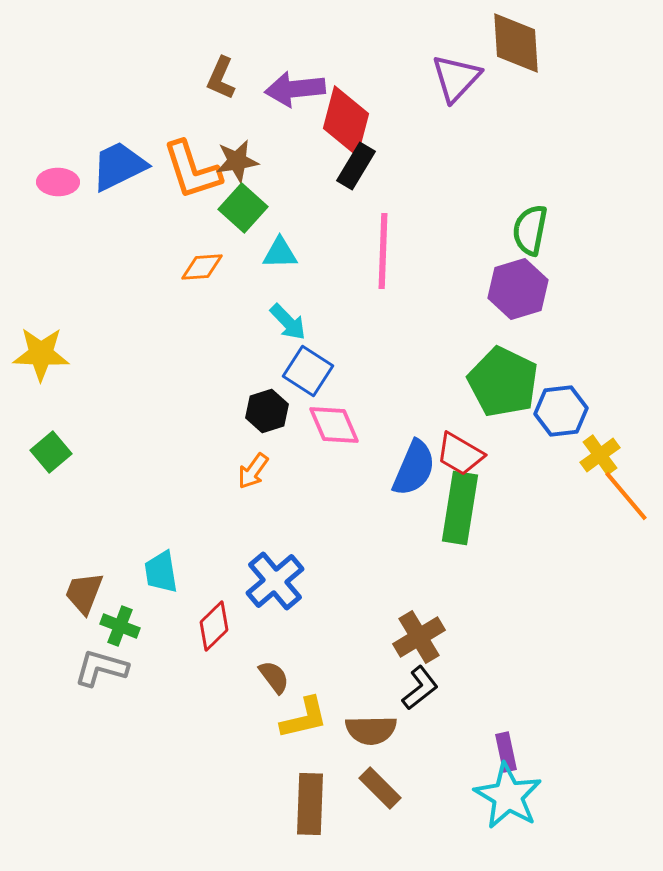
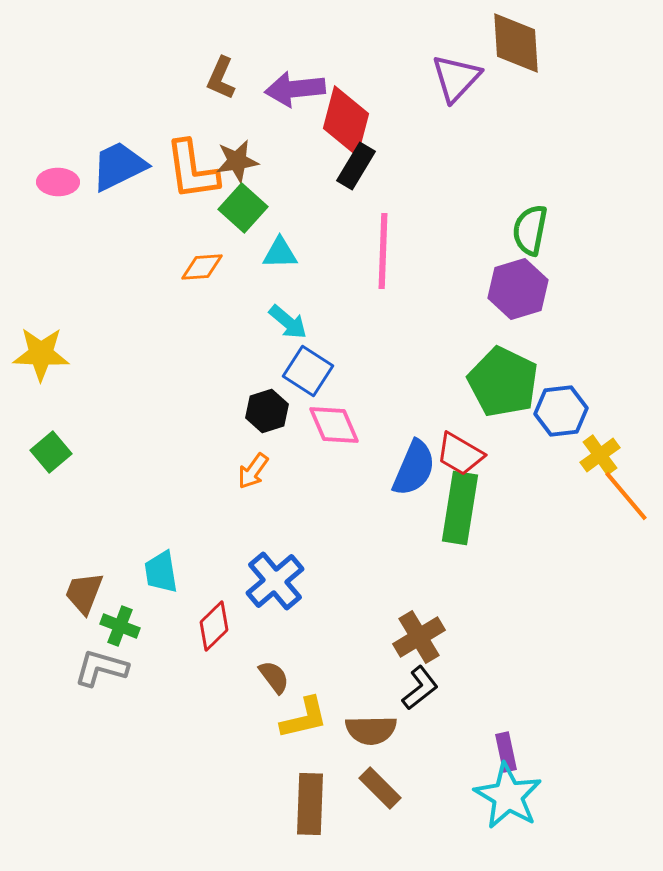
orange L-shape at (192, 170): rotated 10 degrees clockwise
cyan arrow at (288, 322): rotated 6 degrees counterclockwise
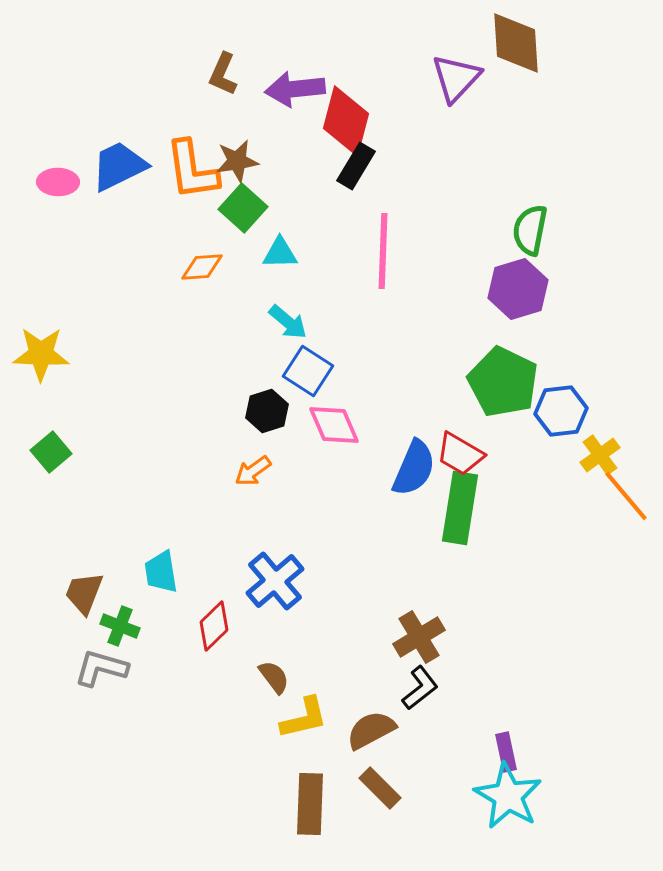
brown L-shape at (221, 78): moved 2 px right, 4 px up
orange arrow at (253, 471): rotated 18 degrees clockwise
brown semicircle at (371, 730): rotated 153 degrees clockwise
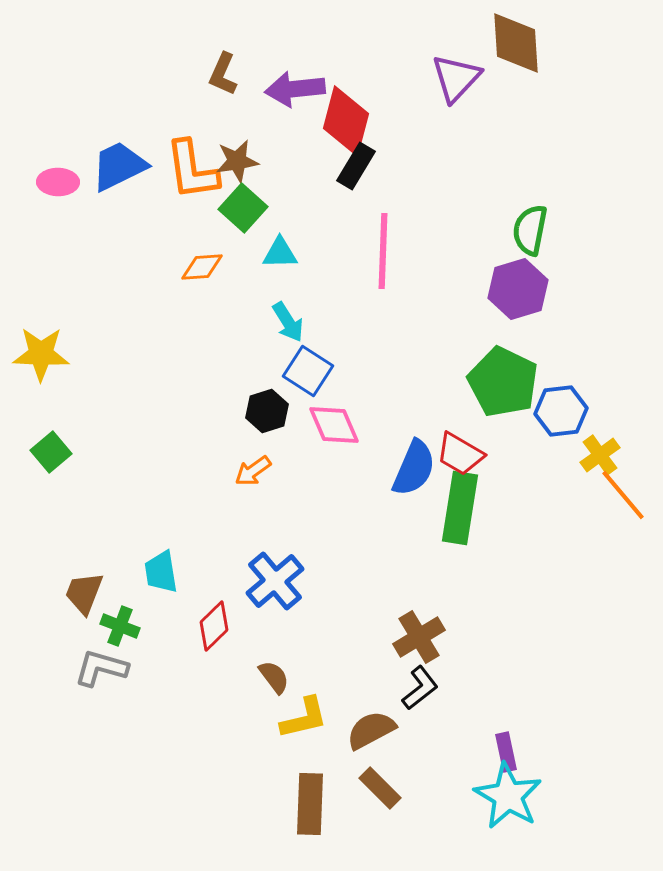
cyan arrow at (288, 322): rotated 18 degrees clockwise
orange line at (626, 496): moved 3 px left, 1 px up
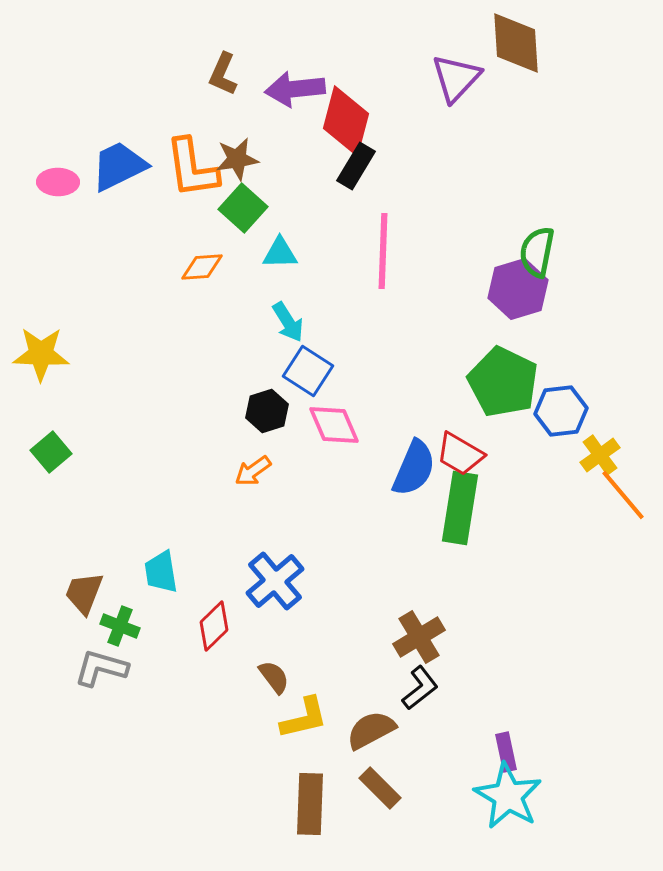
brown star at (237, 161): moved 2 px up
orange L-shape at (192, 170): moved 2 px up
green semicircle at (530, 230): moved 7 px right, 22 px down
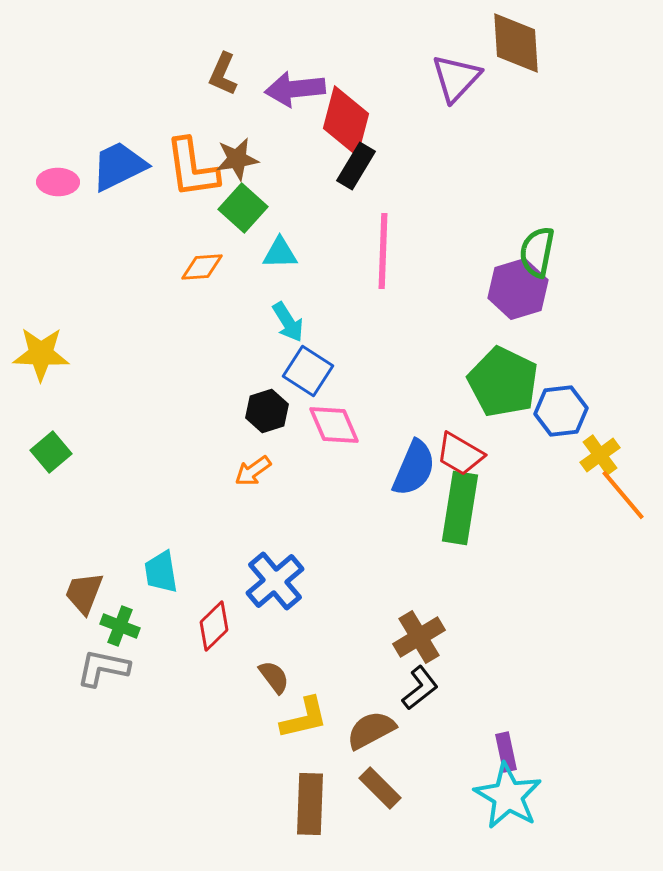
gray L-shape at (101, 668): moved 2 px right; rotated 4 degrees counterclockwise
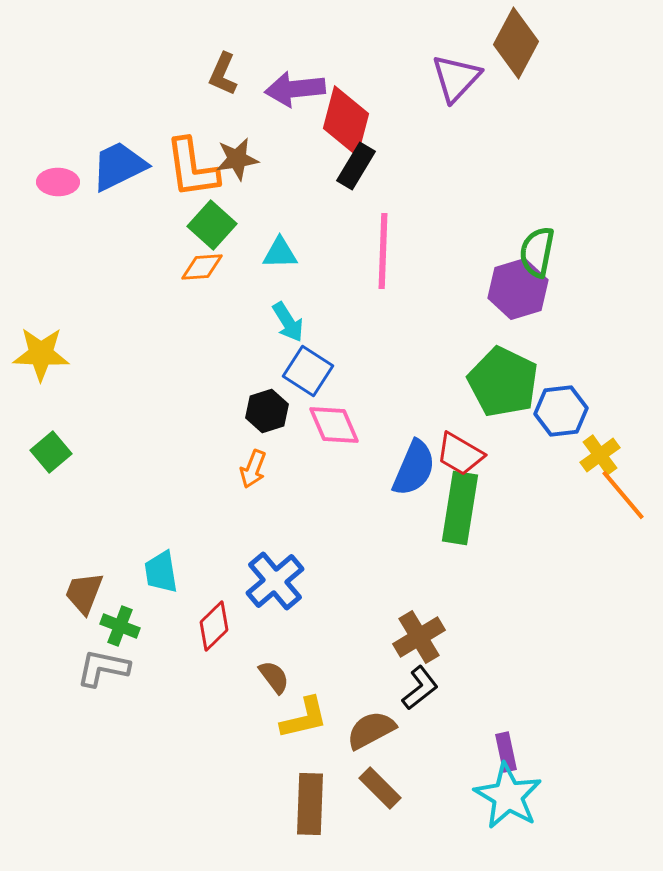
brown diamond at (516, 43): rotated 32 degrees clockwise
green square at (243, 208): moved 31 px left, 17 px down
orange arrow at (253, 471): moved 2 px up; rotated 33 degrees counterclockwise
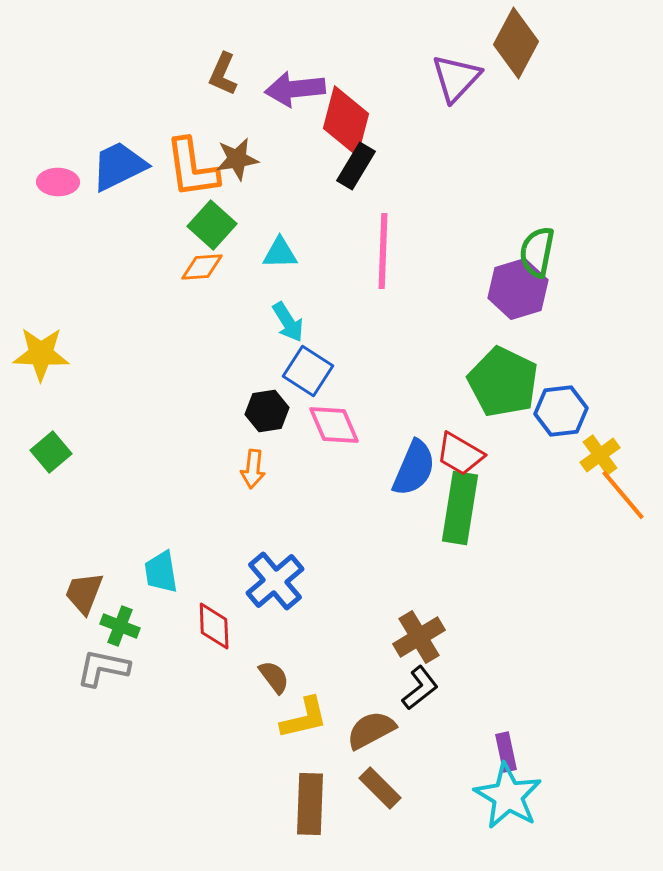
black hexagon at (267, 411): rotated 9 degrees clockwise
orange arrow at (253, 469): rotated 15 degrees counterclockwise
red diamond at (214, 626): rotated 48 degrees counterclockwise
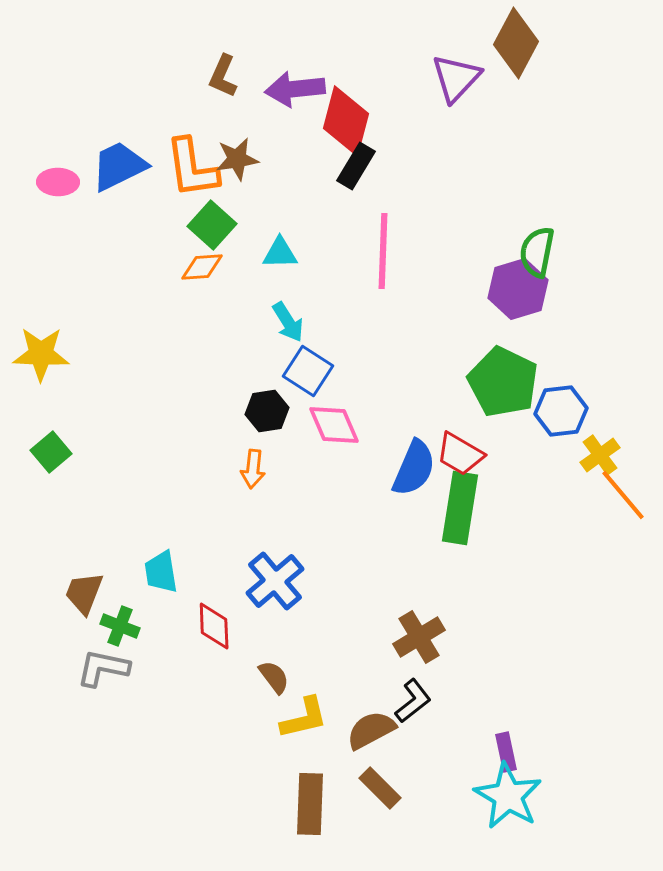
brown L-shape at (223, 74): moved 2 px down
black L-shape at (420, 688): moved 7 px left, 13 px down
